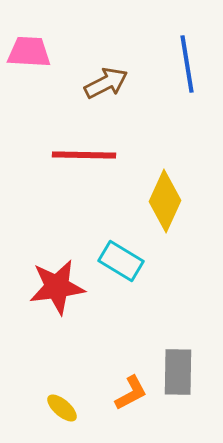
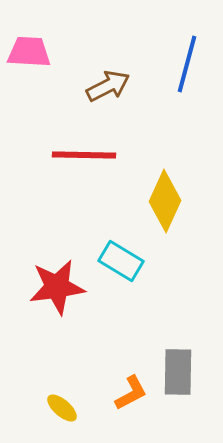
blue line: rotated 24 degrees clockwise
brown arrow: moved 2 px right, 3 px down
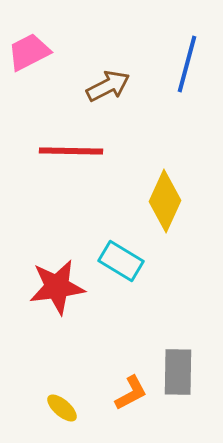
pink trapezoid: rotated 30 degrees counterclockwise
red line: moved 13 px left, 4 px up
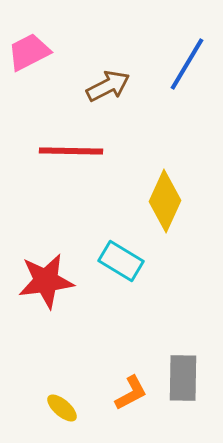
blue line: rotated 16 degrees clockwise
red star: moved 11 px left, 6 px up
gray rectangle: moved 5 px right, 6 px down
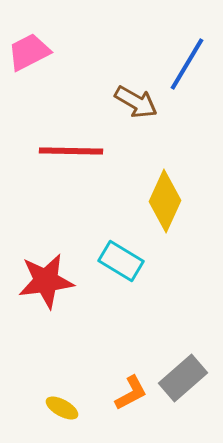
brown arrow: moved 28 px right, 16 px down; rotated 57 degrees clockwise
gray rectangle: rotated 48 degrees clockwise
yellow ellipse: rotated 12 degrees counterclockwise
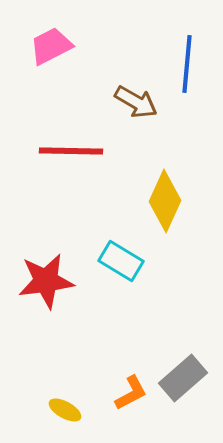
pink trapezoid: moved 22 px right, 6 px up
blue line: rotated 26 degrees counterclockwise
yellow ellipse: moved 3 px right, 2 px down
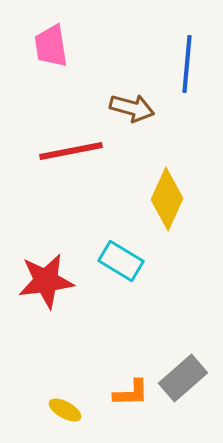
pink trapezoid: rotated 72 degrees counterclockwise
brown arrow: moved 4 px left, 6 px down; rotated 15 degrees counterclockwise
red line: rotated 12 degrees counterclockwise
yellow diamond: moved 2 px right, 2 px up
orange L-shape: rotated 27 degrees clockwise
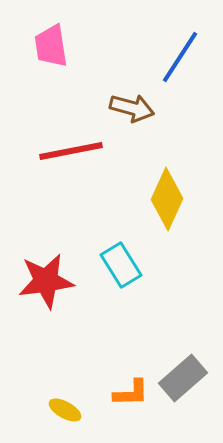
blue line: moved 7 px left, 7 px up; rotated 28 degrees clockwise
cyan rectangle: moved 4 px down; rotated 27 degrees clockwise
